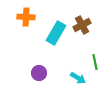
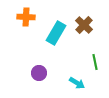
brown cross: moved 2 px right; rotated 18 degrees counterclockwise
cyan arrow: moved 1 px left, 5 px down
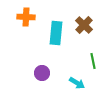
cyan rectangle: rotated 25 degrees counterclockwise
green line: moved 2 px left, 1 px up
purple circle: moved 3 px right
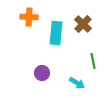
orange cross: moved 3 px right
brown cross: moved 1 px left, 1 px up
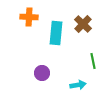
cyan arrow: moved 1 px right, 2 px down; rotated 42 degrees counterclockwise
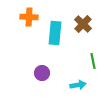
cyan rectangle: moved 1 px left
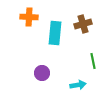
brown cross: rotated 30 degrees clockwise
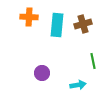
cyan rectangle: moved 2 px right, 8 px up
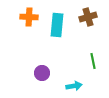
brown cross: moved 5 px right, 7 px up
cyan arrow: moved 4 px left, 1 px down
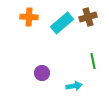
cyan rectangle: moved 5 px right, 2 px up; rotated 45 degrees clockwise
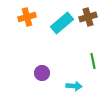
orange cross: moved 2 px left; rotated 18 degrees counterclockwise
cyan arrow: rotated 14 degrees clockwise
